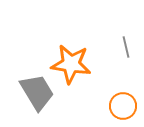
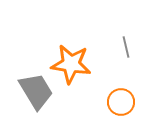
gray trapezoid: moved 1 px left, 1 px up
orange circle: moved 2 px left, 4 px up
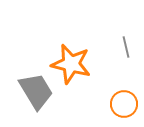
orange star: rotated 6 degrees clockwise
orange circle: moved 3 px right, 2 px down
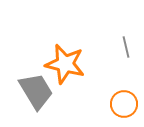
orange star: moved 6 px left
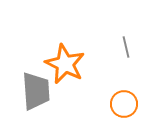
orange star: rotated 12 degrees clockwise
gray trapezoid: rotated 27 degrees clockwise
